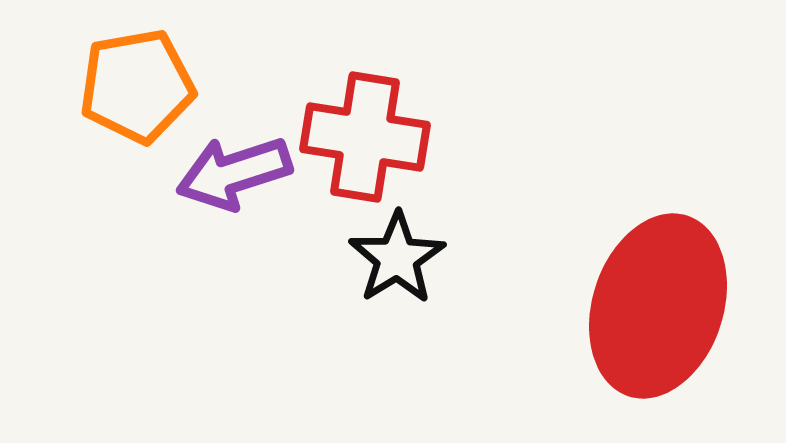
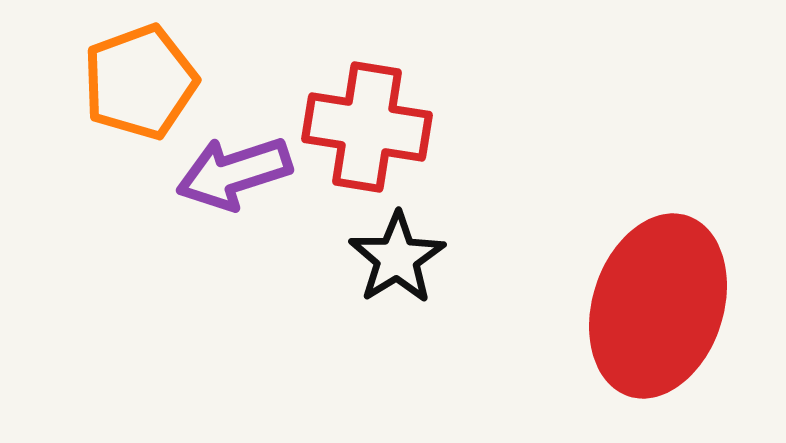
orange pentagon: moved 3 px right, 4 px up; rotated 10 degrees counterclockwise
red cross: moved 2 px right, 10 px up
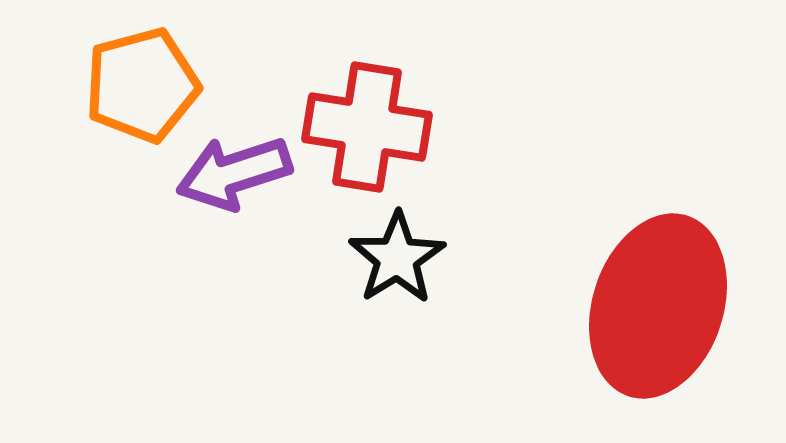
orange pentagon: moved 2 px right, 3 px down; rotated 5 degrees clockwise
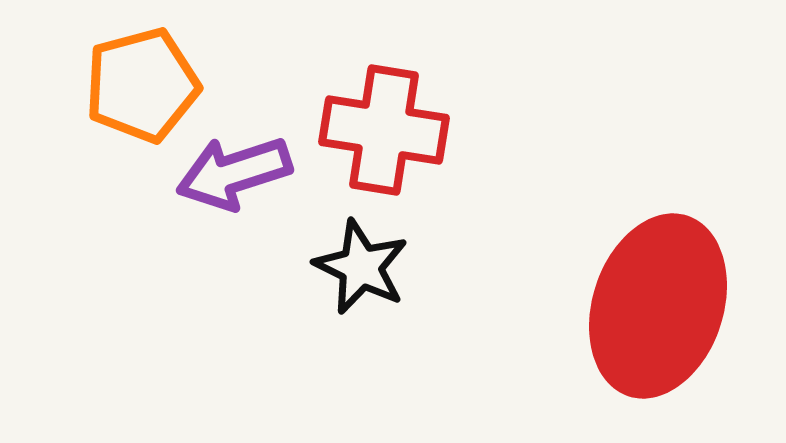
red cross: moved 17 px right, 3 px down
black star: moved 36 px left, 9 px down; rotated 14 degrees counterclockwise
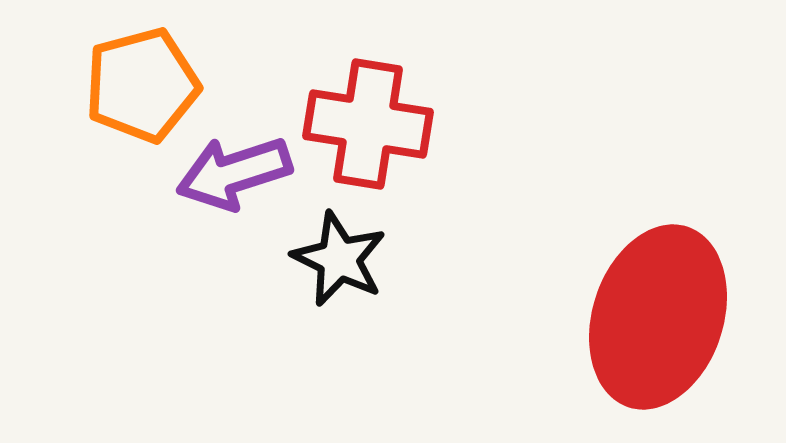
red cross: moved 16 px left, 6 px up
black star: moved 22 px left, 8 px up
red ellipse: moved 11 px down
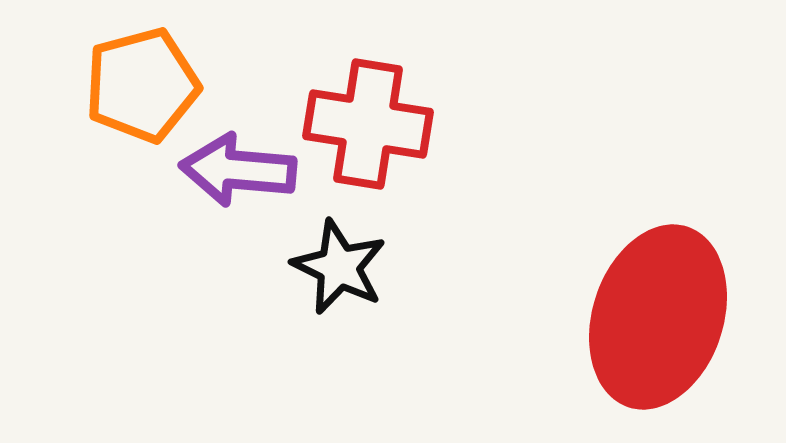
purple arrow: moved 4 px right, 3 px up; rotated 23 degrees clockwise
black star: moved 8 px down
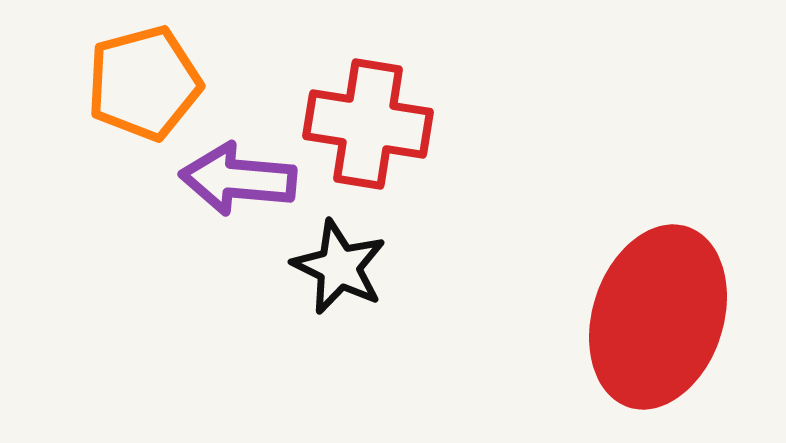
orange pentagon: moved 2 px right, 2 px up
purple arrow: moved 9 px down
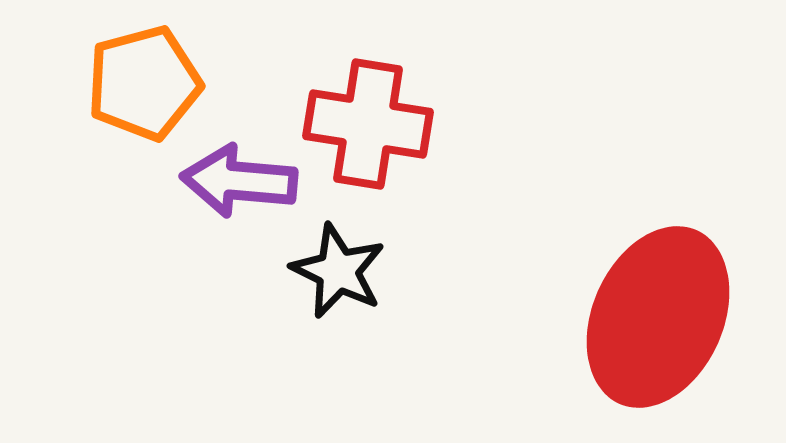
purple arrow: moved 1 px right, 2 px down
black star: moved 1 px left, 4 px down
red ellipse: rotated 6 degrees clockwise
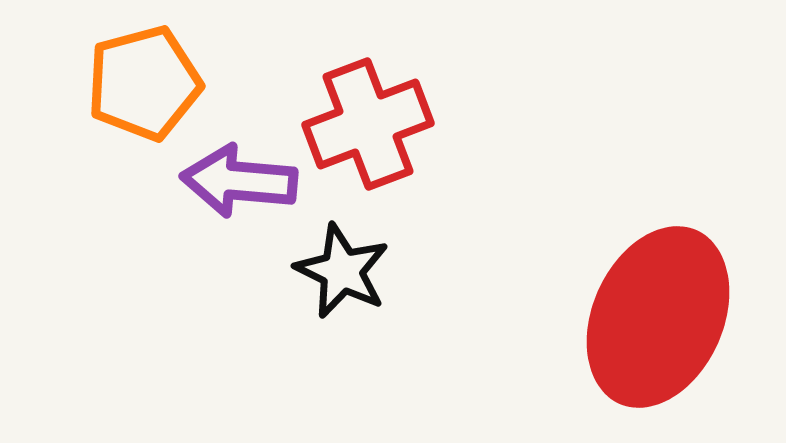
red cross: rotated 30 degrees counterclockwise
black star: moved 4 px right
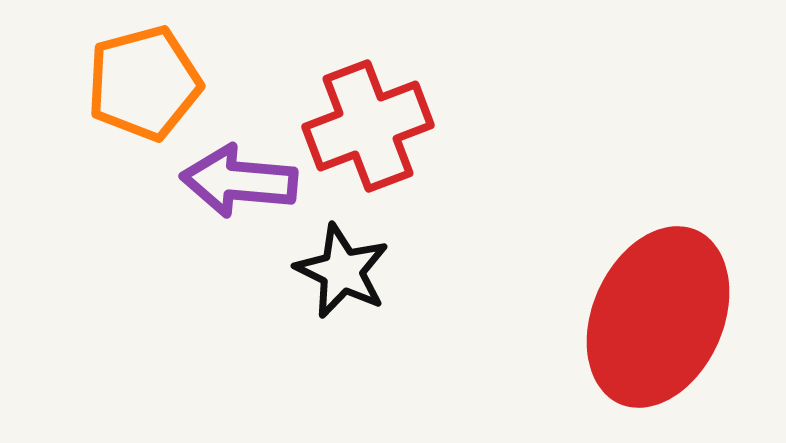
red cross: moved 2 px down
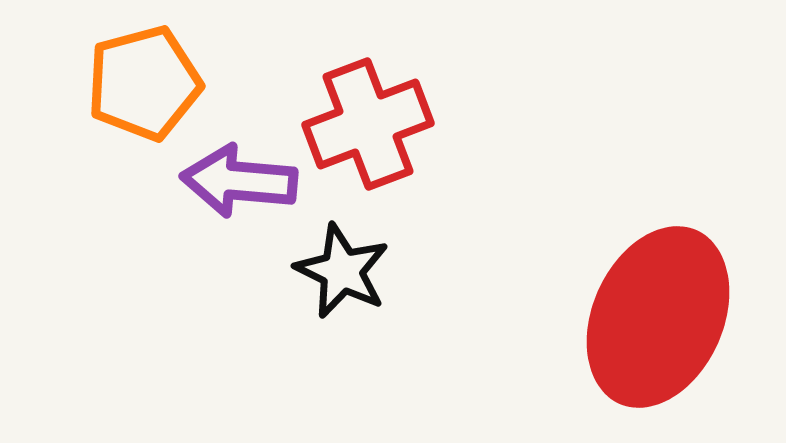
red cross: moved 2 px up
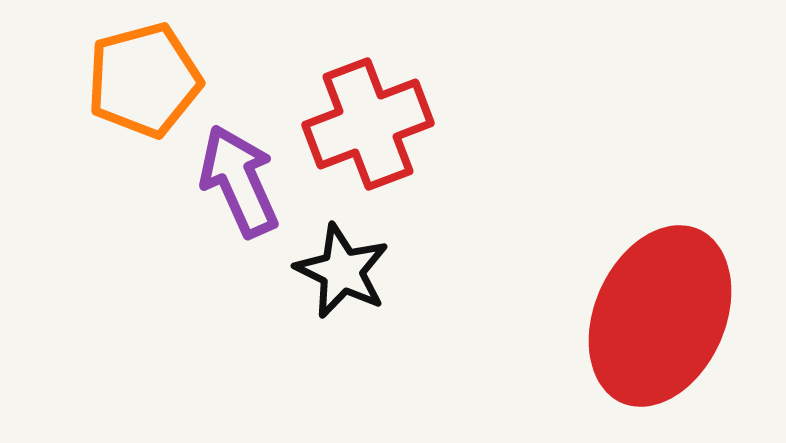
orange pentagon: moved 3 px up
purple arrow: rotated 61 degrees clockwise
red ellipse: moved 2 px right, 1 px up
